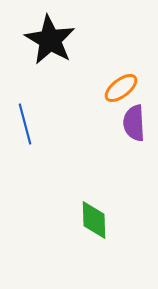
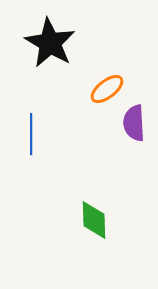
black star: moved 3 px down
orange ellipse: moved 14 px left, 1 px down
blue line: moved 6 px right, 10 px down; rotated 15 degrees clockwise
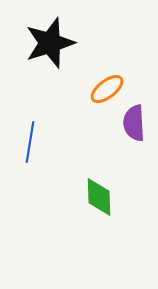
black star: rotated 24 degrees clockwise
blue line: moved 1 px left, 8 px down; rotated 9 degrees clockwise
green diamond: moved 5 px right, 23 px up
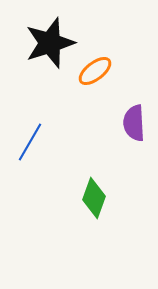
orange ellipse: moved 12 px left, 18 px up
blue line: rotated 21 degrees clockwise
green diamond: moved 5 px left, 1 px down; rotated 21 degrees clockwise
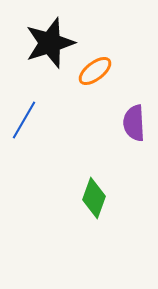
blue line: moved 6 px left, 22 px up
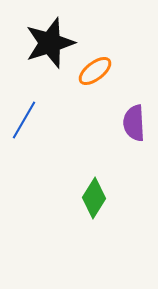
green diamond: rotated 12 degrees clockwise
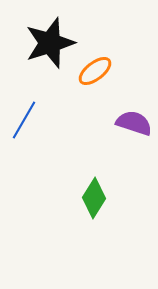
purple semicircle: rotated 111 degrees clockwise
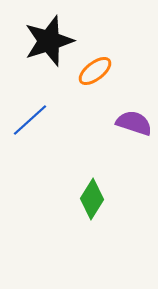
black star: moved 1 px left, 2 px up
blue line: moved 6 px right; rotated 18 degrees clockwise
green diamond: moved 2 px left, 1 px down
